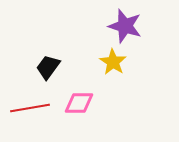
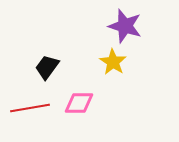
black trapezoid: moved 1 px left
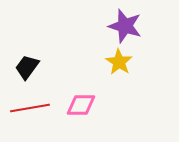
yellow star: moved 6 px right
black trapezoid: moved 20 px left
pink diamond: moved 2 px right, 2 px down
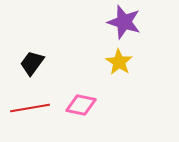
purple star: moved 1 px left, 4 px up
black trapezoid: moved 5 px right, 4 px up
pink diamond: rotated 12 degrees clockwise
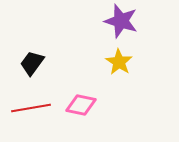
purple star: moved 3 px left, 1 px up
red line: moved 1 px right
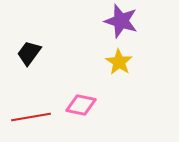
black trapezoid: moved 3 px left, 10 px up
red line: moved 9 px down
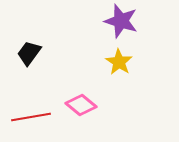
pink diamond: rotated 28 degrees clockwise
